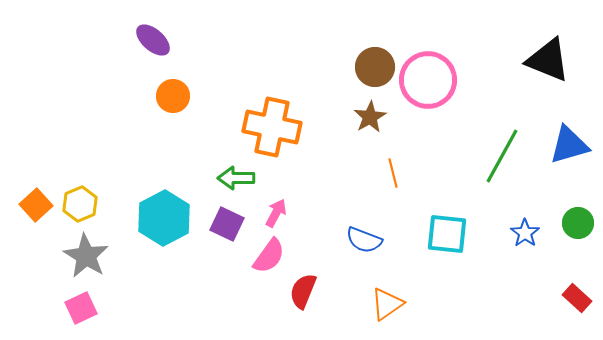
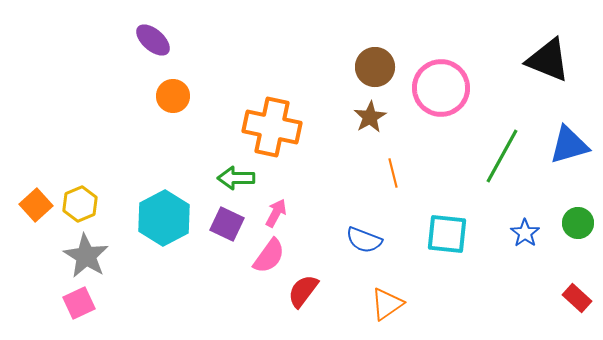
pink circle: moved 13 px right, 8 px down
red semicircle: rotated 15 degrees clockwise
pink square: moved 2 px left, 5 px up
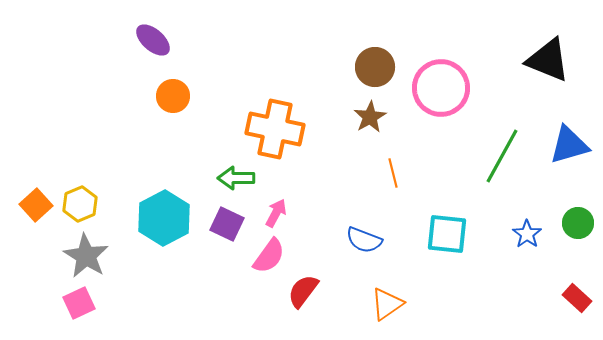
orange cross: moved 3 px right, 2 px down
blue star: moved 2 px right, 1 px down
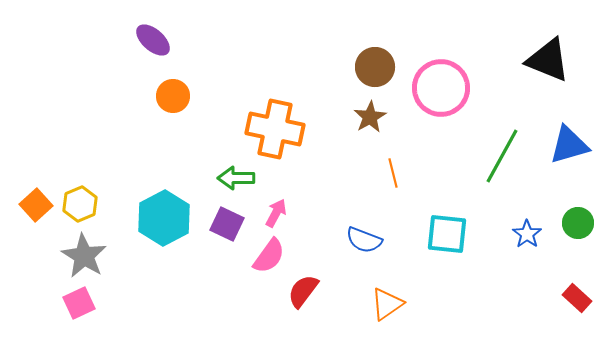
gray star: moved 2 px left
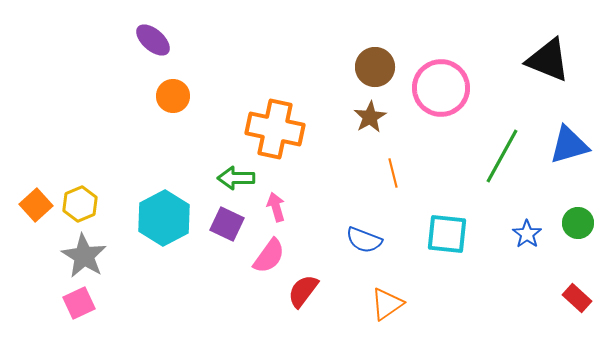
pink arrow: moved 6 px up; rotated 44 degrees counterclockwise
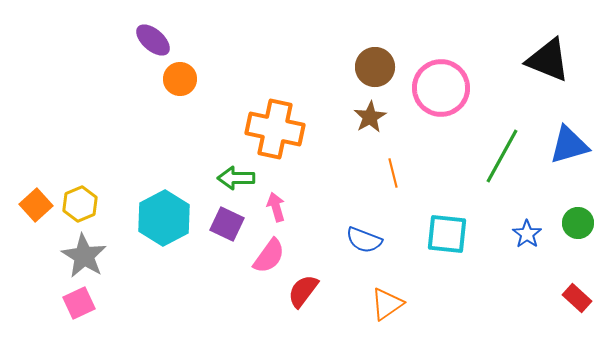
orange circle: moved 7 px right, 17 px up
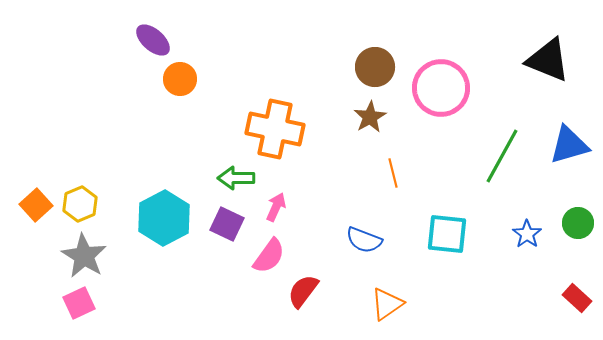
pink arrow: rotated 40 degrees clockwise
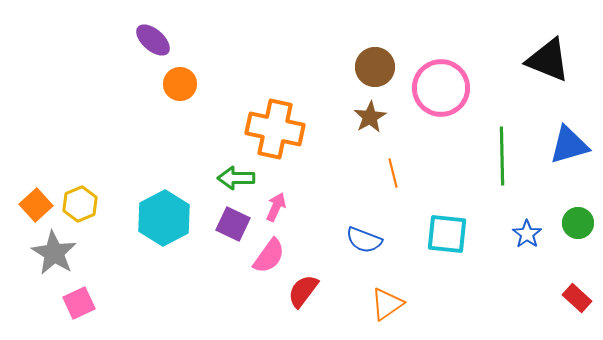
orange circle: moved 5 px down
green line: rotated 30 degrees counterclockwise
purple square: moved 6 px right
gray star: moved 30 px left, 3 px up
